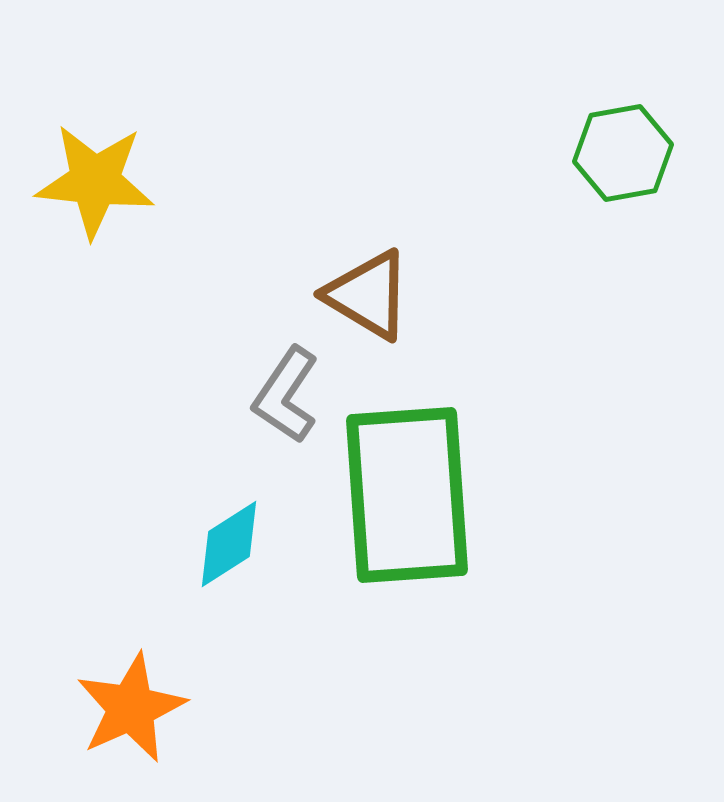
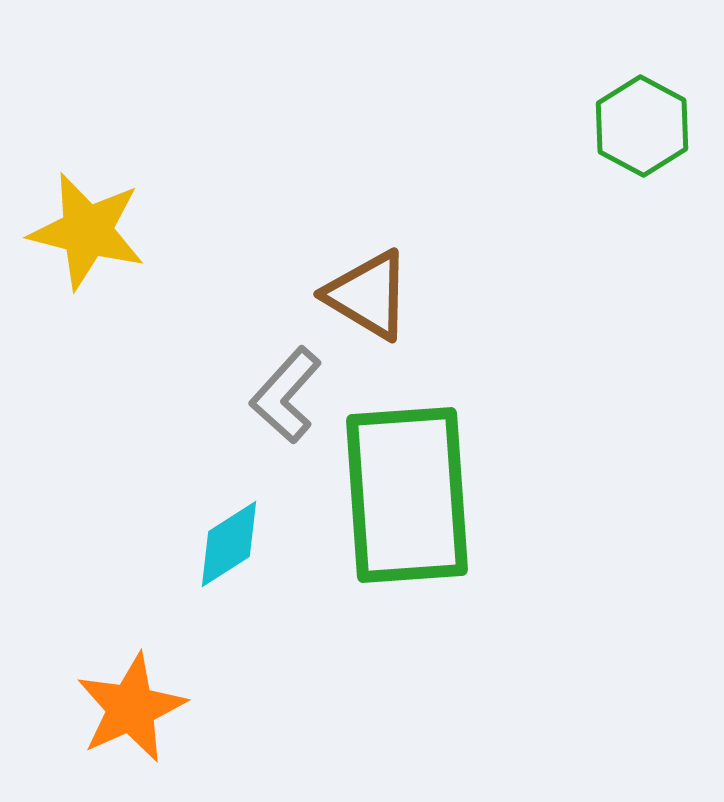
green hexagon: moved 19 px right, 27 px up; rotated 22 degrees counterclockwise
yellow star: moved 8 px left, 50 px down; rotated 8 degrees clockwise
gray L-shape: rotated 8 degrees clockwise
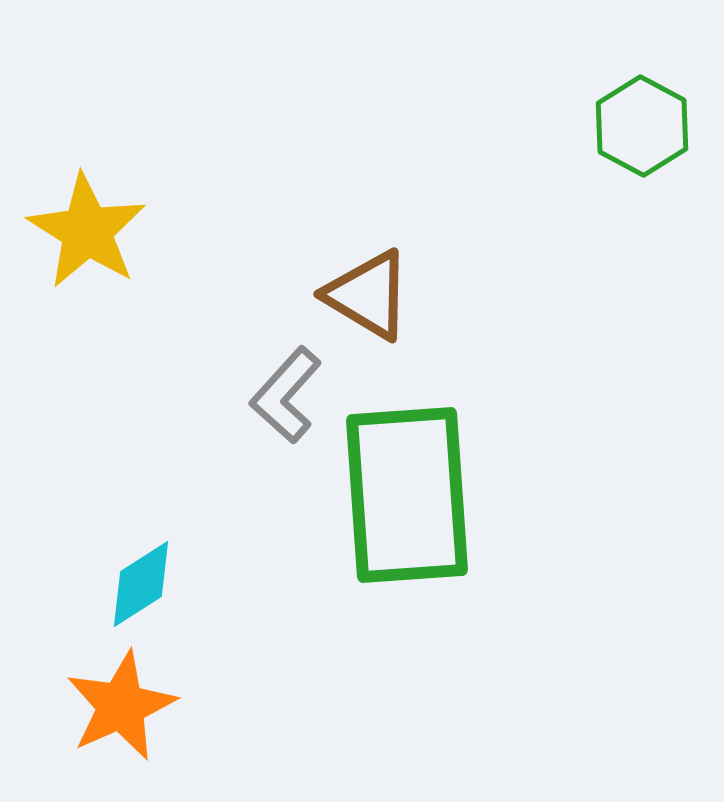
yellow star: rotated 18 degrees clockwise
cyan diamond: moved 88 px left, 40 px down
orange star: moved 10 px left, 2 px up
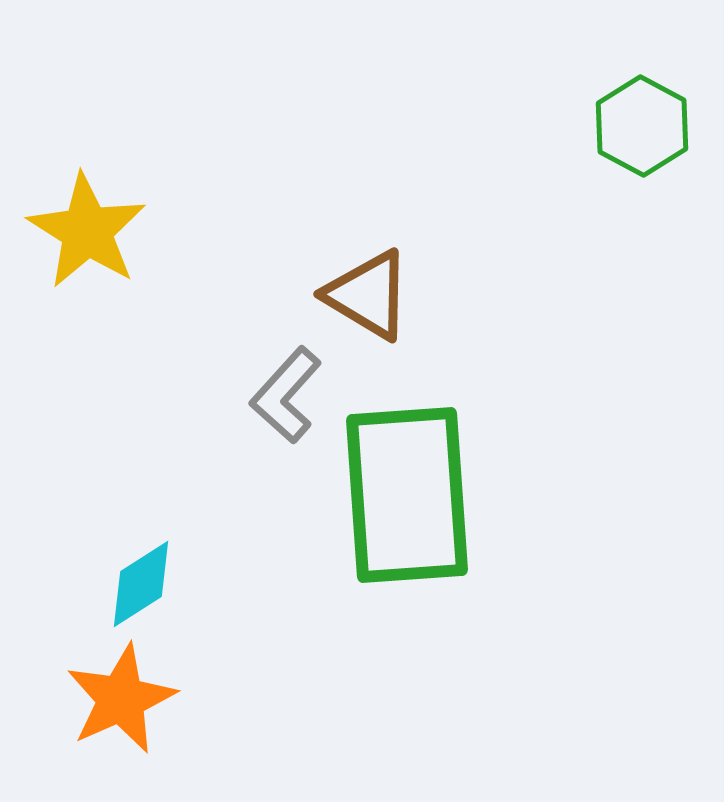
orange star: moved 7 px up
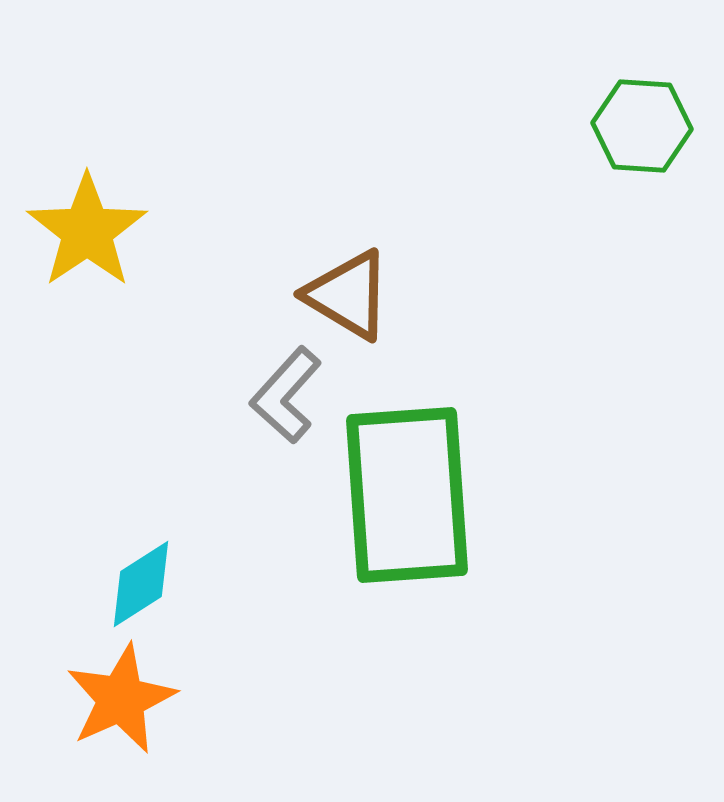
green hexagon: rotated 24 degrees counterclockwise
yellow star: rotated 6 degrees clockwise
brown triangle: moved 20 px left
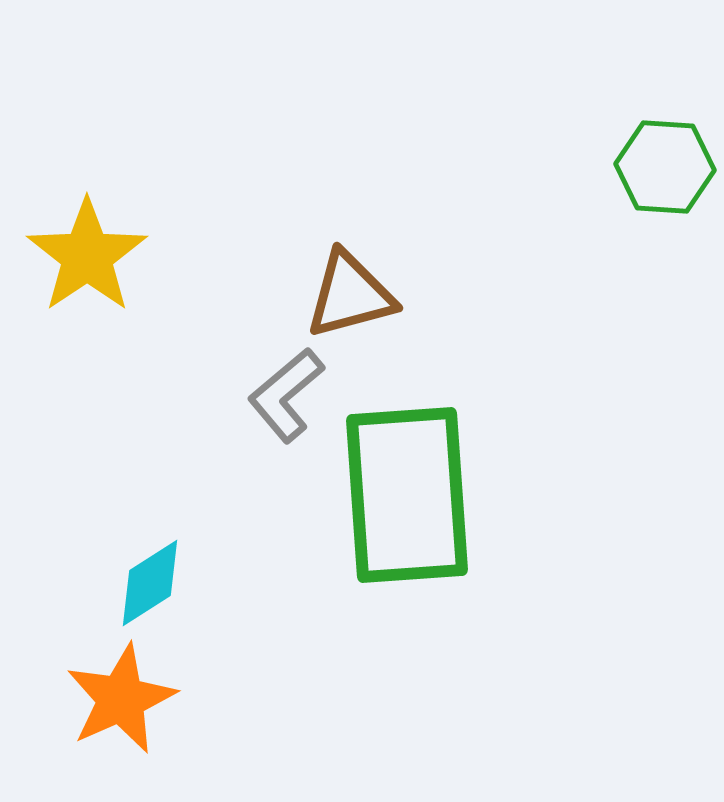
green hexagon: moved 23 px right, 41 px down
yellow star: moved 25 px down
brown triangle: moved 2 px right; rotated 46 degrees counterclockwise
gray L-shape: rotated 8 degrees clockwise
cyan diamond: moved 9 px right, 1 px up
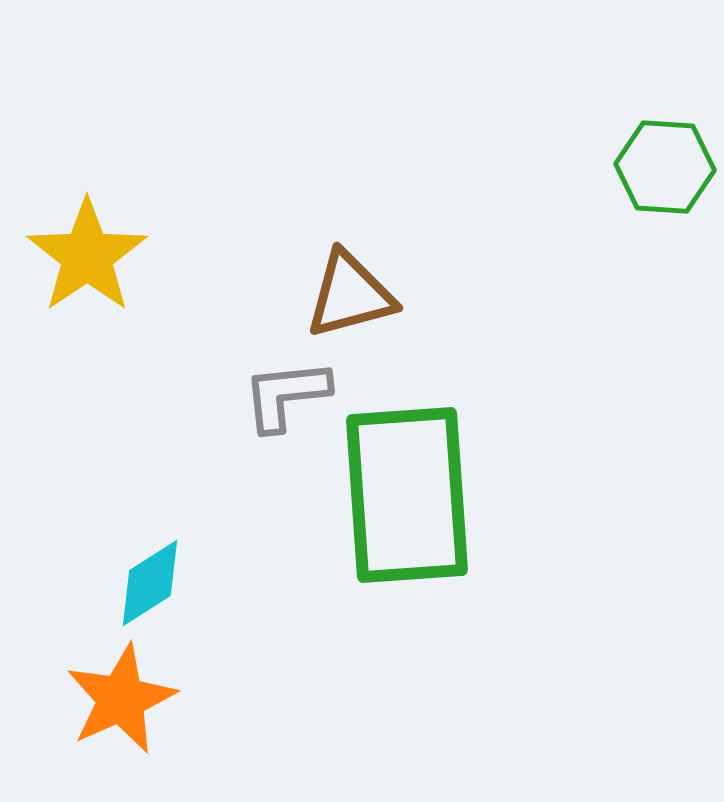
gray L-shape: rotated 34 degrees clockwise
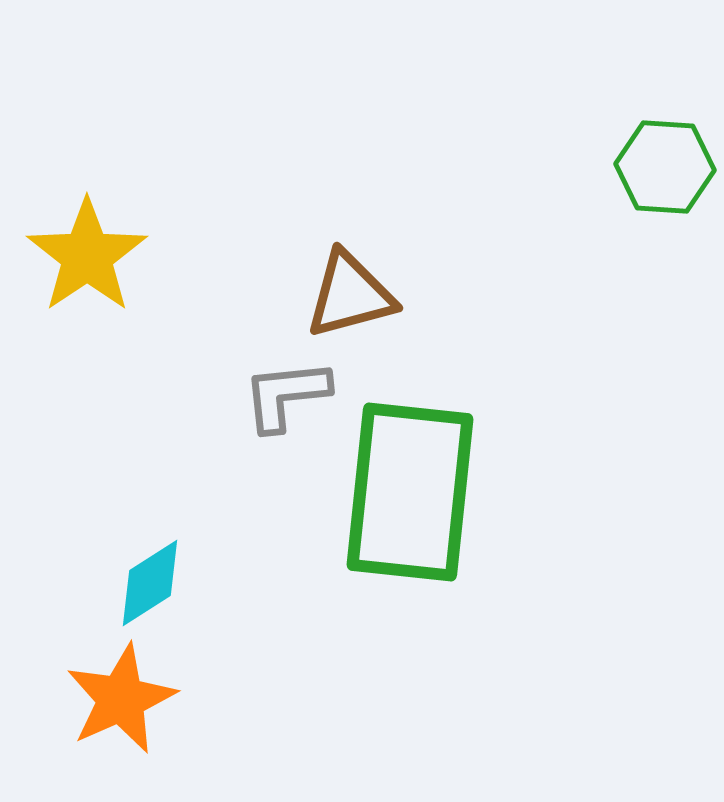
green rectangle: moved 3 px right, 3 px up; rotated 10 degrees clockwise
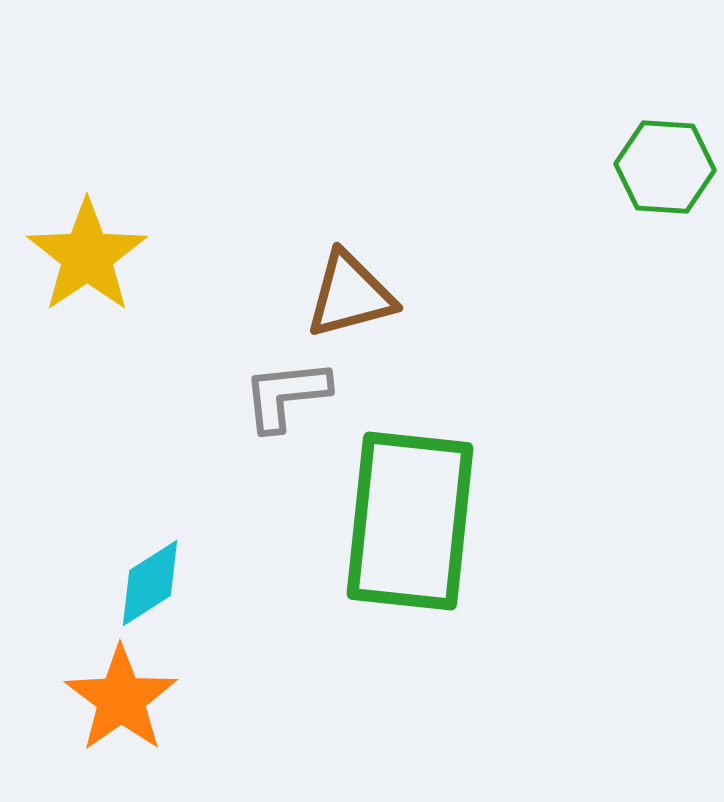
green rectangle: moved 29 px down
orange star: rotated 11 degrees counterclockwise
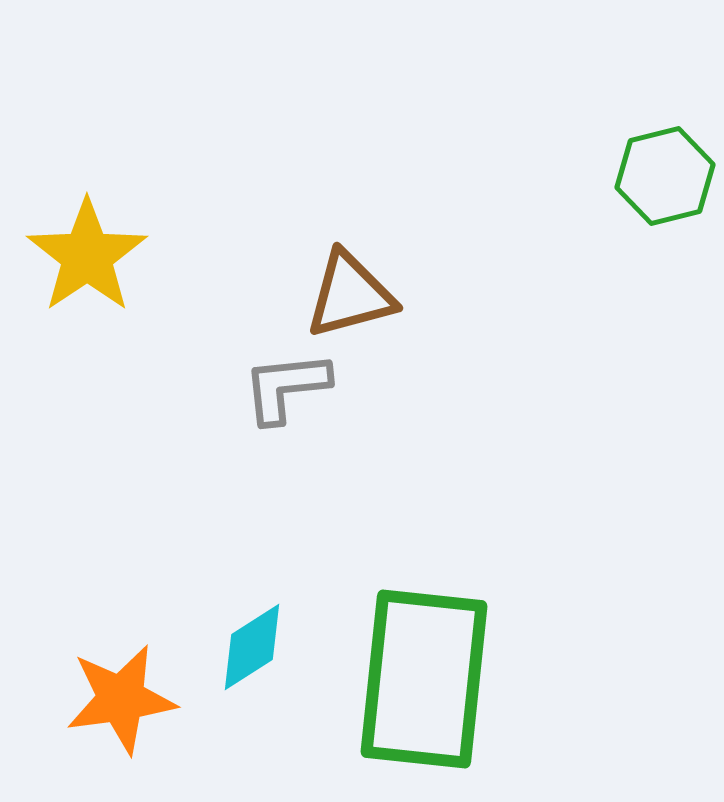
green hexagon: moved 9 px down; rotated 18 degrees counterclockwise
gray L-shape: moved 8 px up
green rectangle: moved 14 px right, 158 px down
cyan diamond: moved 102 px right, 64 px down
orange star: rotated 27 degrees clockwise
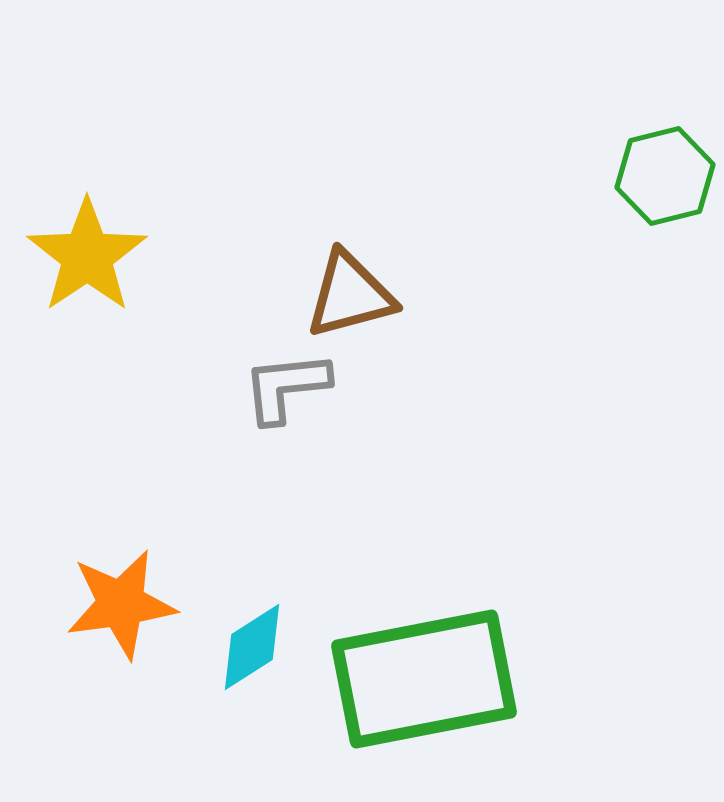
green rectangle: rotated 73 degrees clockwise
orange star: moved 95 px up
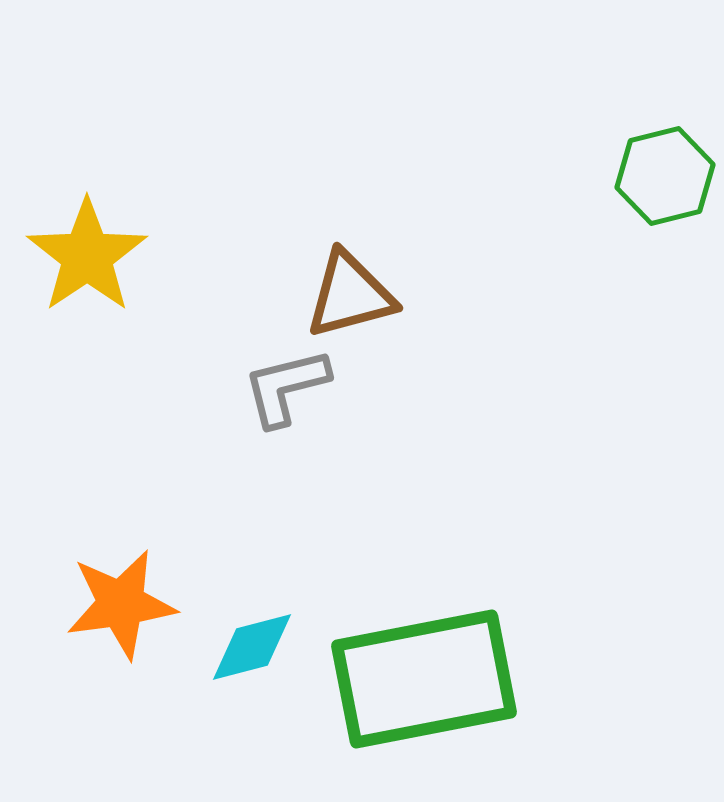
gray L-shape: rotated 8 degrees counterclockwise
cyan diamond: rotated 18 degrees clockwise
